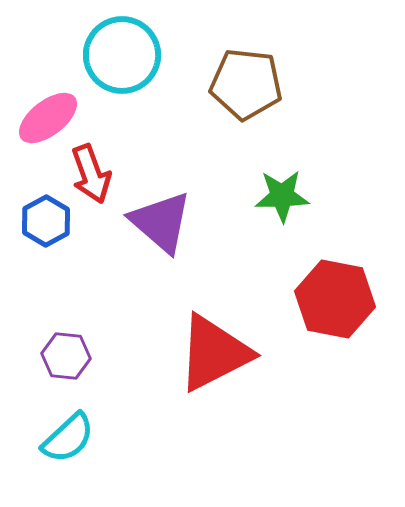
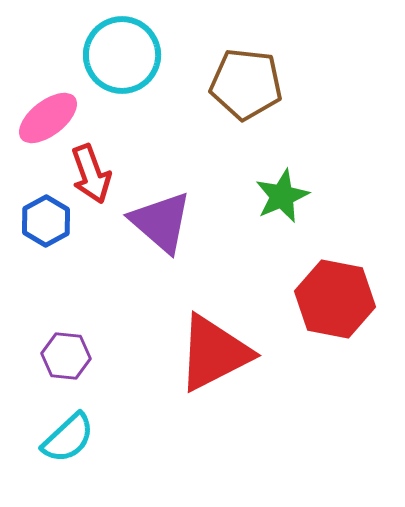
green star: rotated 22 degrees counterclockwise
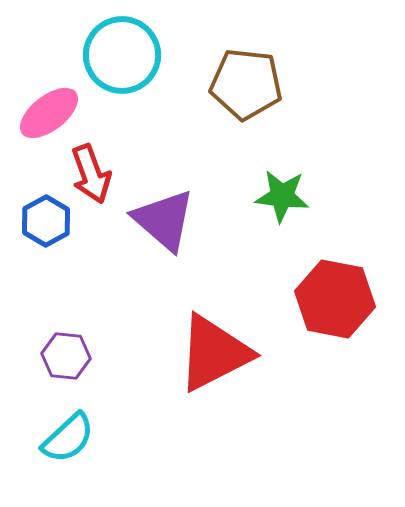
pink ellipse: moved 1 px right, 5 px up
green star: rotated 30 degrees clockwise
purple triangle: moved 3 px right, 2 px up
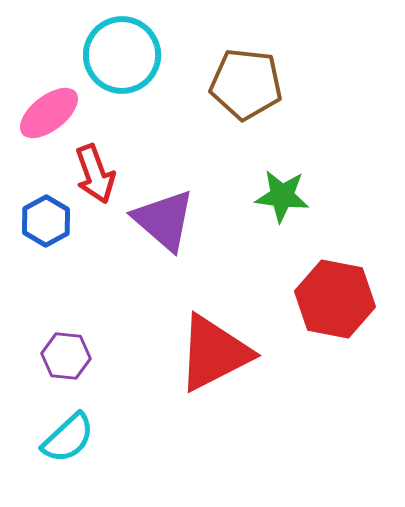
red arrow: moved 4 px right
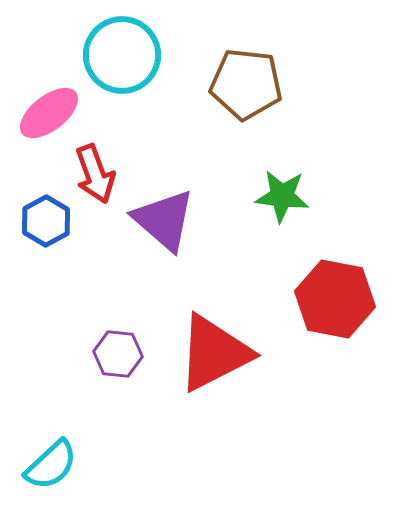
purple hexagon: moved 52 px right, 2 px up
cyan semicircle: moved 17 px left, 27 px down
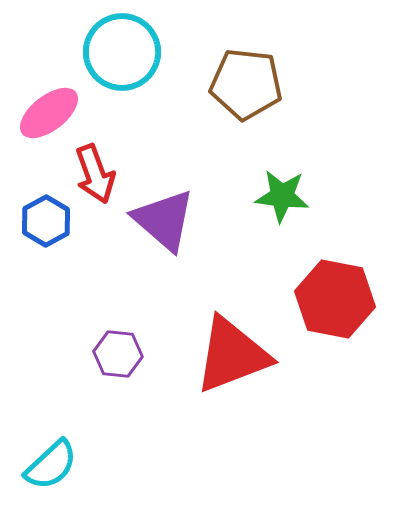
cyan circle: moved 3 px up
red triangle: moved 18 px right, 2 px down; rotated 6 degrees clockwise
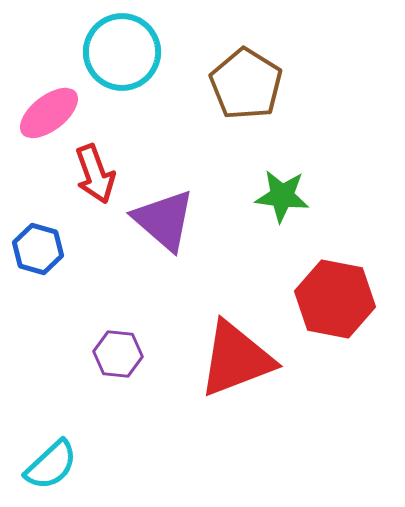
brown pentagon: rotated 26 degrees clockwise
blue hexagon: moved 8 px left, 28 px down; rotated 15 degrees counterclockwise
red triangle: moved 4 px right, 4 px down
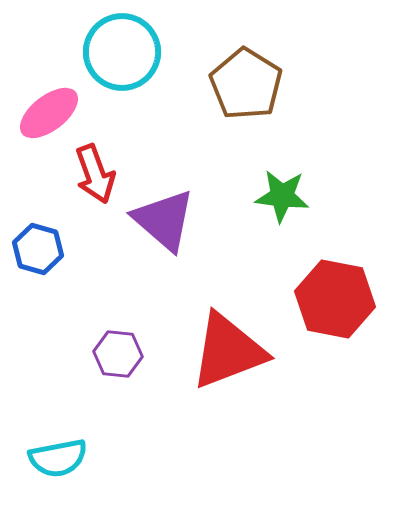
red triangle: moved 8 px left, 8 px up
cyan semicircle: moved 7 px right, 7 px up; rotated 32 degrees clockwise
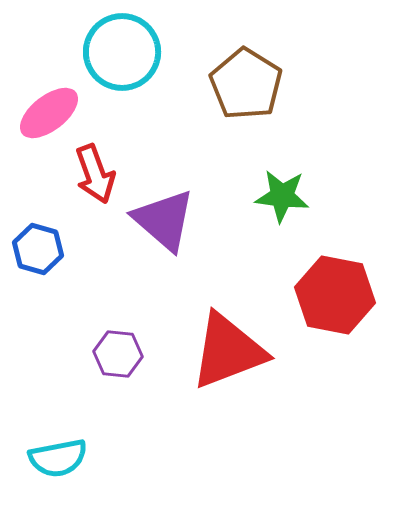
red hexagon: moved 4 px up
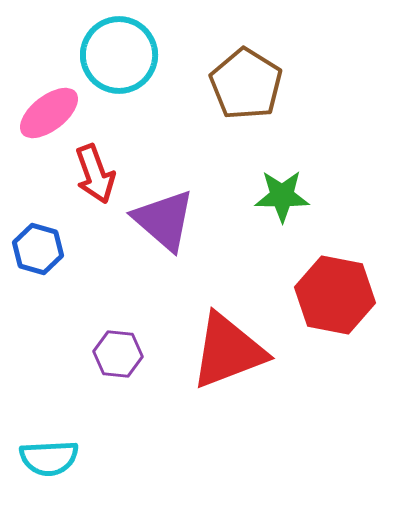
cyan circle: moved 3 px left, 3 px down
green star: rotated 6 degrees counterclockwise
cyan semicircle: moved 9 px left; rotated 8 degrees clockwise
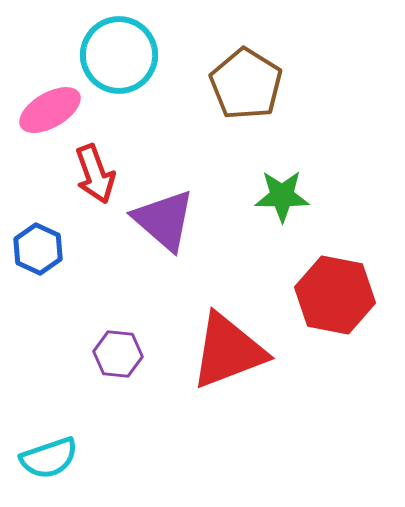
pink ellipse: moved 1 px right, 3 px up; rotated 8 degrees clockwise
blue hexagon: rotated 9 degrees clockwise
cyan semicircle: rotated 16 degrees counterclockwise
